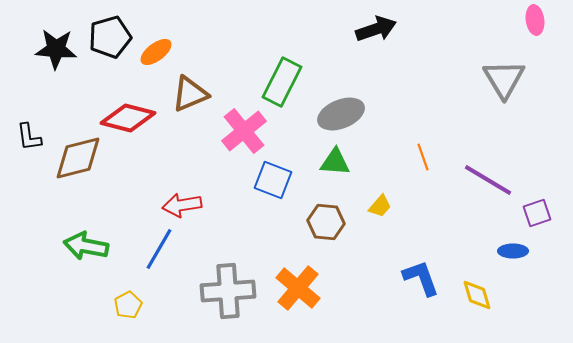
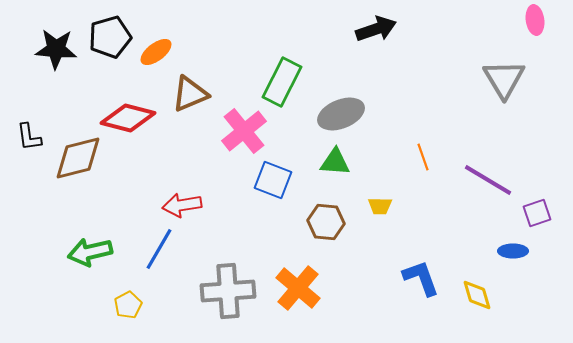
yellow trapezoid: rotated 50 degrees clockwise
green arrow: moved 4 px right, 6 px down; rotated 24 degrees counterclockwise
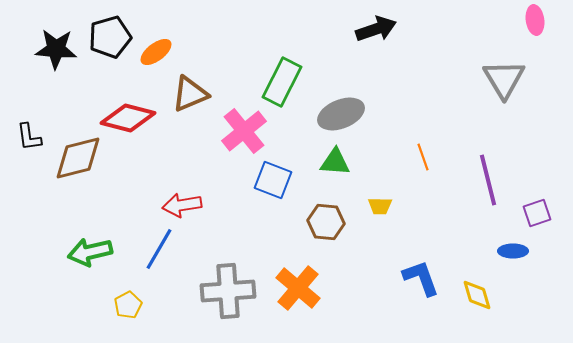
purple line: rotated 45 degrees clockwise
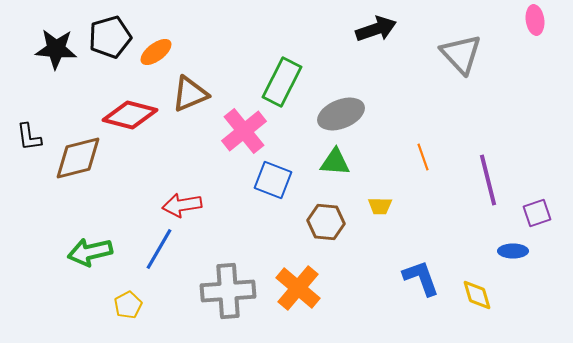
gray triangle: moved 43 px left, 25 px up; rotated 12 degrees counterclockwise
red diamond: moved 2 px right, 3 px up
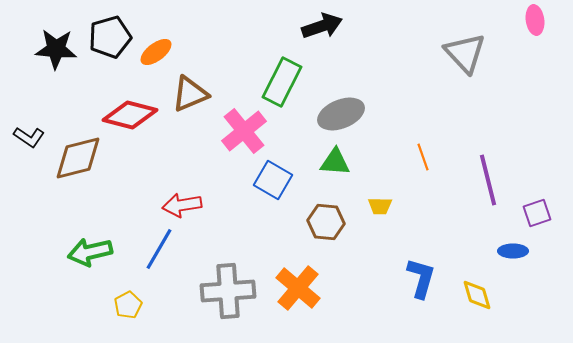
black arrow: moved 54 px left, 3 px up
gray triangle: moved 4 px right, 1 px up
black L-shape: rotated 48 degrees counterclockwise
blue square: rotated 9 degrees clockwise
blue L-shape: rotated 36 degrees clockwise
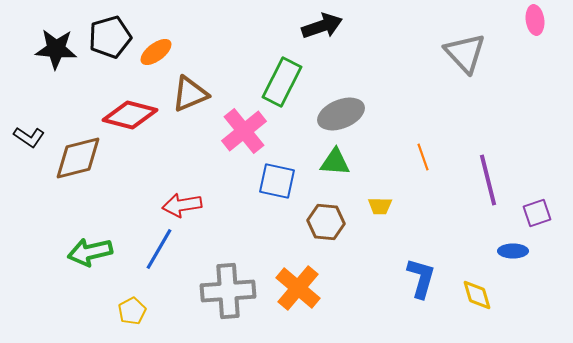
blue square: moved 4 px right, 1 px down; rotated 18 degrees counterclockwise
yellow pentagon: moved 4 px right, 6 px down
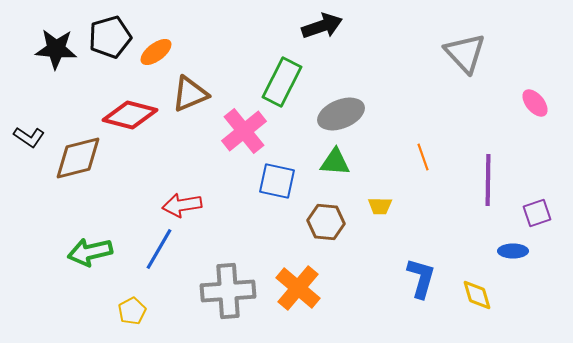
pink ellipse: moved 83 px down; rotated 32 degrees counterclockwise
purple line: rotated 15 degrees clockwise
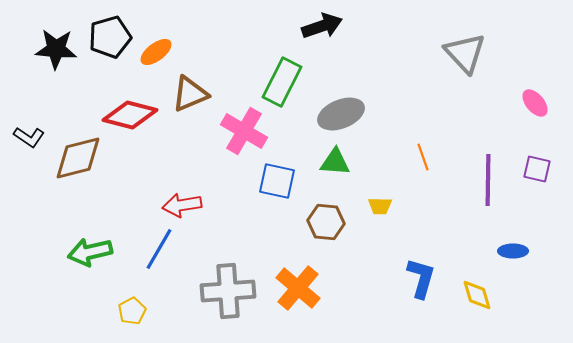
pink cross: rotated 21 degrees counterclockwise
purple square: moved 44 px up; rotated 32 degrees clockwise
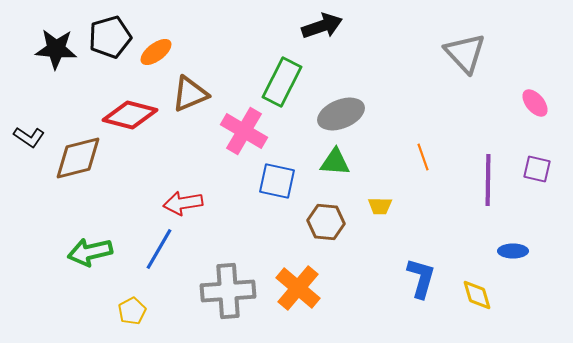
red arrow: moved 1 px right, 2 px up
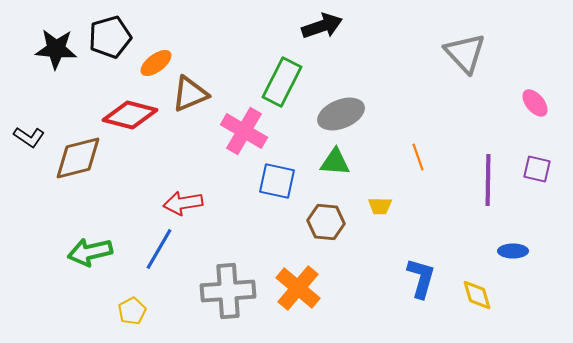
orange ellipse: moved 11 px down
orange line: moved 5 px left
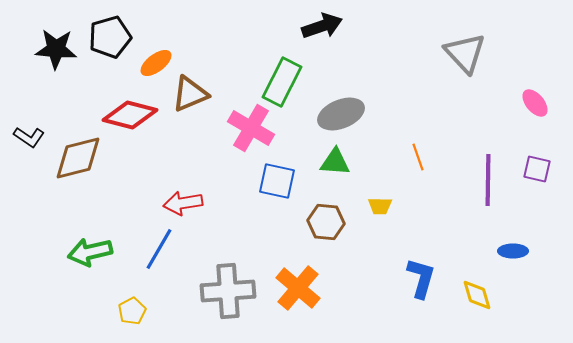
pink cross: moved 7 px right, 3 px up
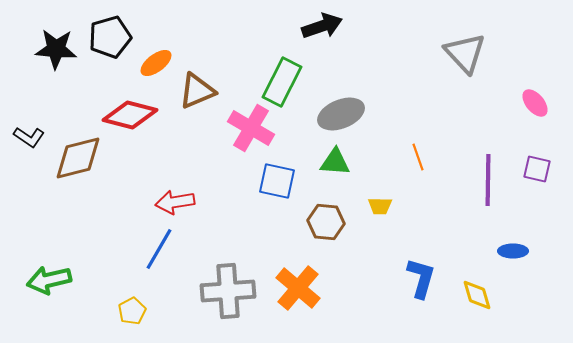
brown triangle: moved 7 px right, 3 px up
red arrow: moved 8 px left, 1 px up
green arrow: moved 41 px left, 28 px down
